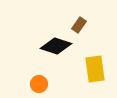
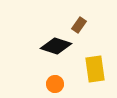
orange circle: moved 16 px right
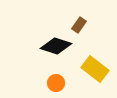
yellow rectangle: rotated 44 degrees counterclockwise
orange circle: moved 1 px right, 1 px up
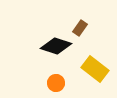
brown rectangle: moved 1 px right, 3 px down
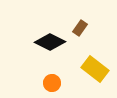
black diamond: moved 6 px left, 4 px up; rotated 8 degrees clockwise
orange circle: moved 4 px left
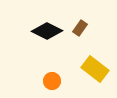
black diamond: moved 3 px left, 11 px up
orange circle: moved 2 px up
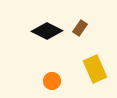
yellow rectangle: rotated 28 degrees clockwise
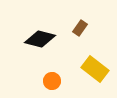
black diamond: moved 7 px left, 8 px down; rotated 12 degrees counterclockwise
yellow rectangle: rotated 28 degrees counterclockwise
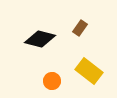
yellow rectangle: moved 6 px left, 2 px down
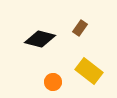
orange circle: moved 1 px right, 1 px down
